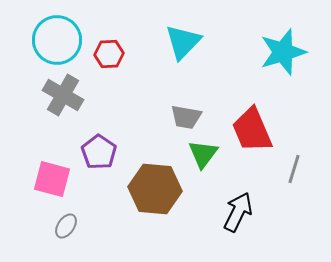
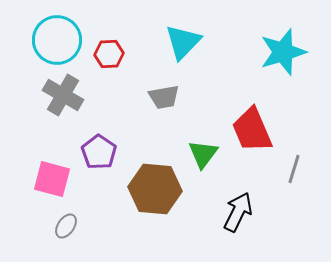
gray trapezoid: moved 22 px left, 20 px up; rotated 20 degrees counterclockwise
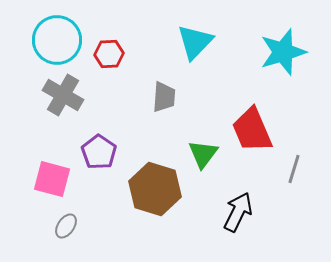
cyan triangle: moved 12 px right
gray trapezoid: rotated 76 degrees counterclockwise
brown hexagon: rotated 12 degrees clockwise
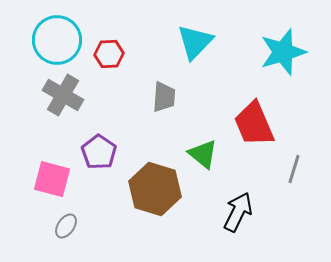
red trapezoid: moved 2 px right, 6 px up
green triangle: rotated 28 degrees counterclockwise
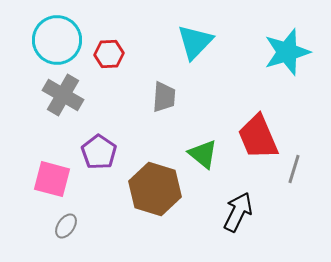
cyan star: moved 4 px right
red trapezoid: moved 4 px right, 13 px down
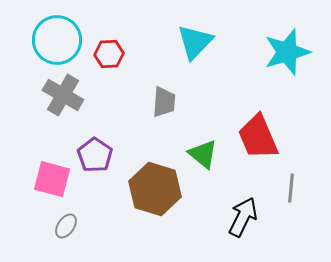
gray trapezoid: moved 5 px down
purple pentagon: moved 4 px left, 3 px down
gray line: moved 3 px left, 19 px down; rotated 12 degrees counterclockwise
black arrow: moved 5 px right, 5 px down
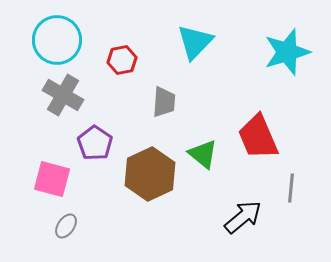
red hexagon: moved 13 px right, 6 px down; rotated 8 degrees counterclockwise
purple pentagon: moved 12 px up
brown hexagon: moved 5 px left, 15 px up; rotated 18 degrees clockwise
black arrow: rotated 24 degrees clockwise
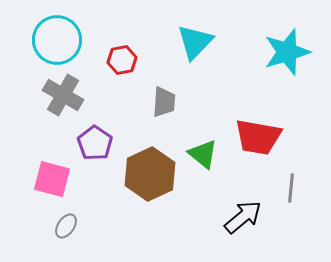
red trapezoid: rotated 57 degrees counterclockwise
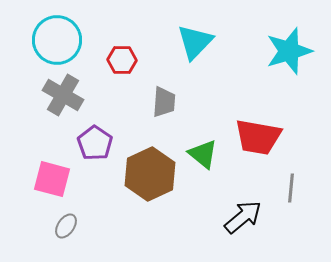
cyan star: moved 2 px right, 1 px up
red hexagon: rotated 12 degrees clockwise
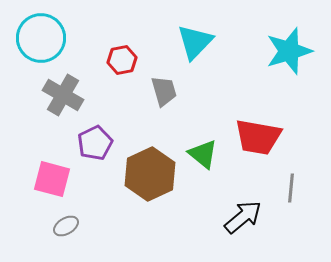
cyan circle: moved 16 px left, 2 px up
red hexagon: rotated 12 degrees counterclockwise
gray trapezoid: moved 11 px up; rotated 20 degrees counterclockwise
purple pentagon: rotated 12 degrees clockwise
gray ellipse: rotated 25 degrees clockwise
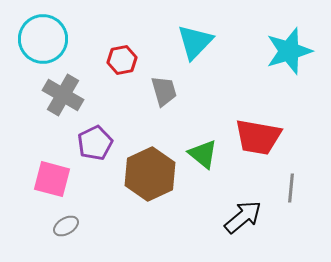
cyan circle: moved 2 px right, 1 px down
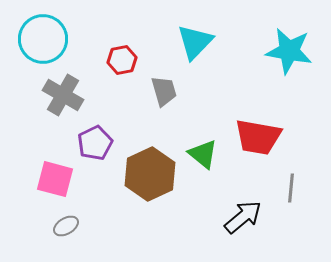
cyan star: rotated 27 degrees clockwise
pink square: moved 3 px right
